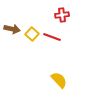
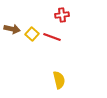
yellow semicircle: rotated 30 degrees clockwise
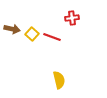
red cross: moved 10 px right, 3 px down
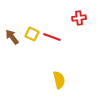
red cross: moved 7 px right
brown arrow: moved 8 px down; rotated 140 degrees counterclockwise
yellow square: rotated 16 degrees counterclockwise
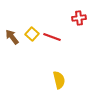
yellow square: rotated 16 degrees clockwise
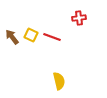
yellow square: moved 1 px left, 1 px down; rotated 16 degrees counterclockwise
yellow semicircle: moved 1 px down
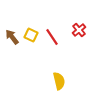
red cross: moved 12 px down; rotated 32 degrees counterclockwise
red line: rotated 36 degrees clockwise
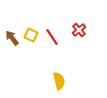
brown arrow: moved 1 px down
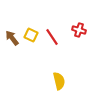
red cross: rotated 32 degrees counterclockwise
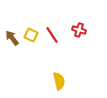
red line: moved 2 px up
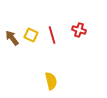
red line: rotated 18 degrees clockwise
yellow semicircle: moved 8 px left
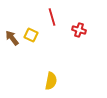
red line: moved 18 px up
yellow semicircle: rotated 24 degrees clockwise
